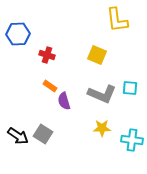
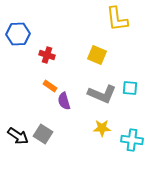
yellow L-shape: moved 1 px up
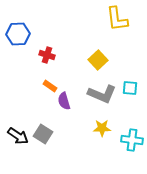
yellow square: moved 1 px right, 5 px down; rotated 24 degrees clockwise
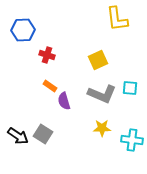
blue hexagon: moved 5 px right, 4 px up
yellow square: rotated 18 degrees clockwise
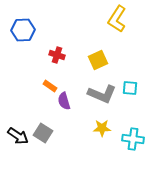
yellow L-shape: rotated 40 degrees clockwise
red cross: moved 10 px right
gray square: moved 1 px up
cyan cross: moved 1 px right, 1 px up
